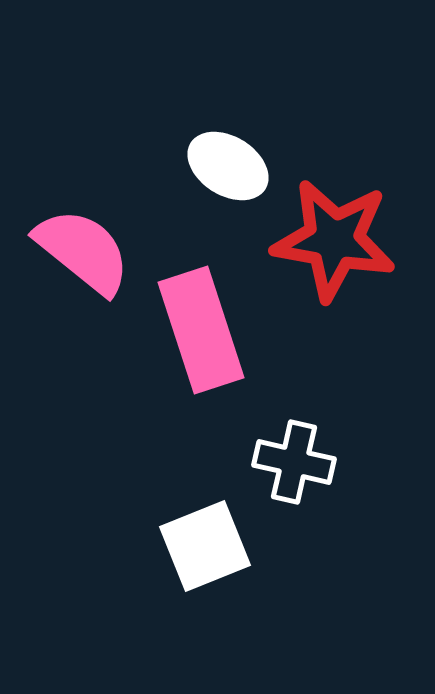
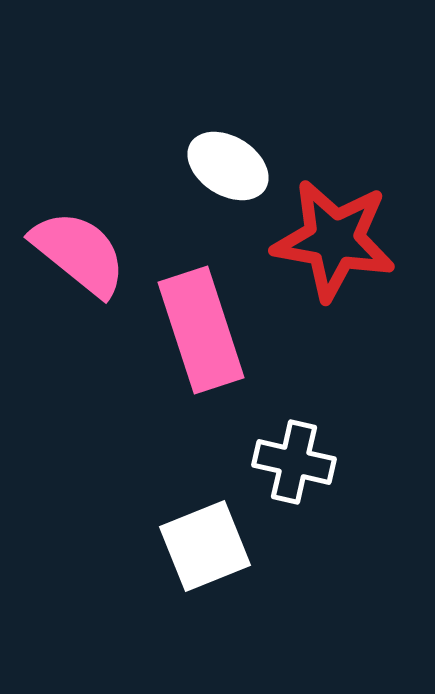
pink semicircle: moved 4 px left, 2 px down
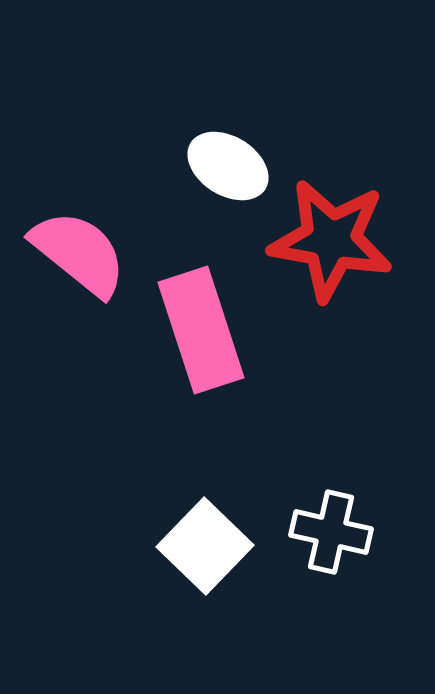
red star: moved 3 px left
white cross: moved 37 px right, 70 px down
white square: rotated 24 degrees counterclockwise
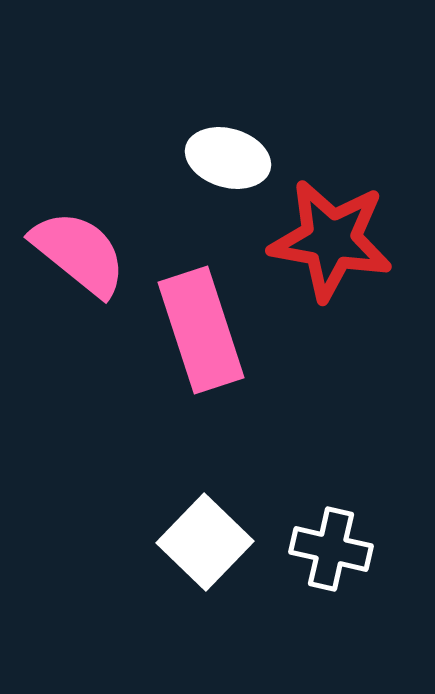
white ellipse: moved 8 px up; rotated 16 degrees counterclockwise
white cross: moved 17 px down
white square: moved 4 px up
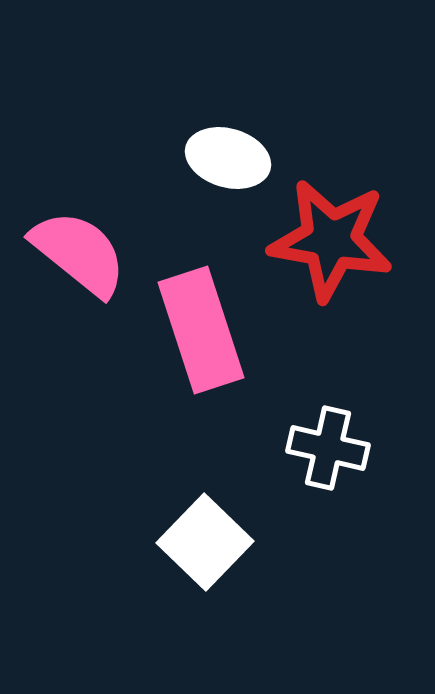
white cross: moved 3 px left, 101 px up
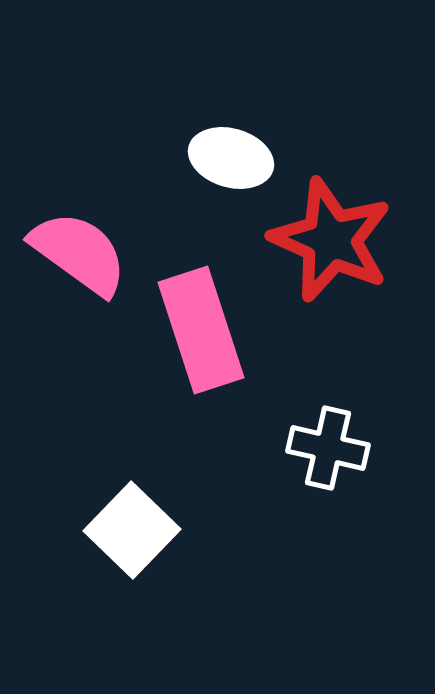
white ellipse: moved 3 px right
red star: rotated 14 degrees clockwise
pink semicircle: rotated 3 degrees counterclockwise
white square: moved 73 px left, 12 px up
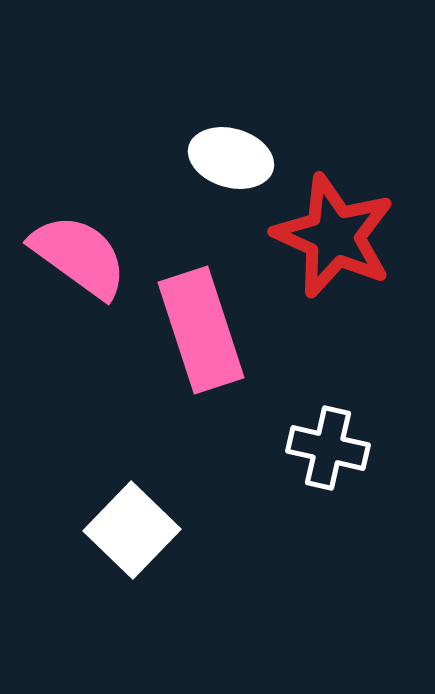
red star: moved 3 px right, 4 px up
pink semicircle: moved 3 px down
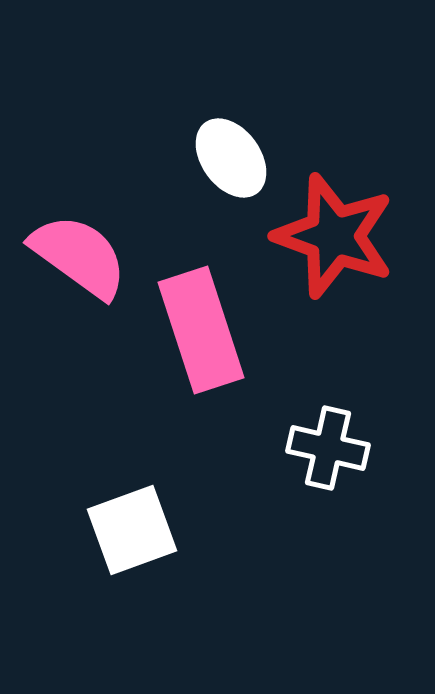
white ellipse: rotated 38 degrees clockwise
red star: rotated 4 degrees counterclockwise
white square: rotated 26 degrees clockwise
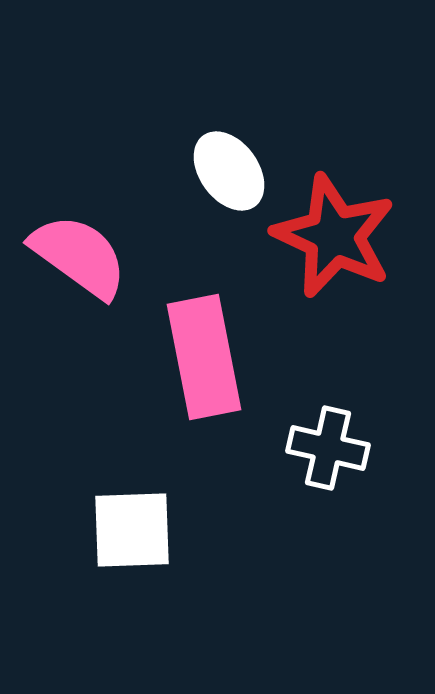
white ellipse: moved 2 px left, 13 px down
red star: rotated 5 degrees clockwise
pink rectangle: moved 3 px right, 27 px down; rotated 7 degrees clockwise
white square: rotated 18 degrees clockwise
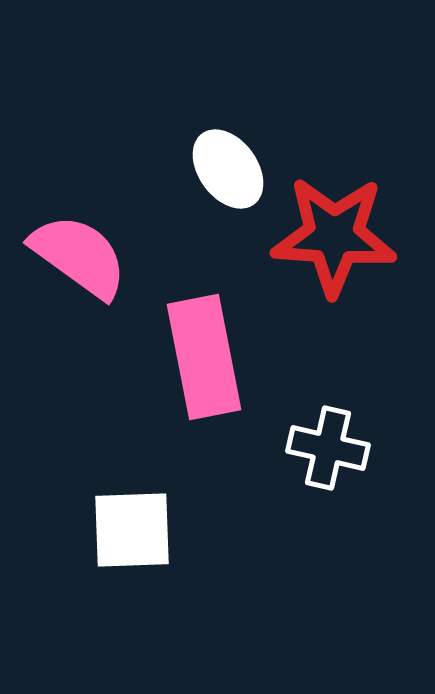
white ellipse: moved 1 px left, 2 px up
red star: rotated 21 degrees counterclockwise
